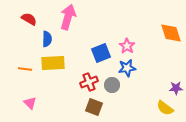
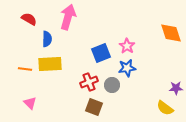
yellow rectangle: moved 3 px left, 1 px down
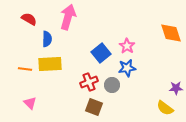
blue square: rotated 18 degrees counterclockwise
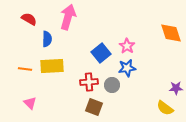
yellow rectangle: moved 2 px right, 2 px down
red cross: rotated 18 degrees clockwise
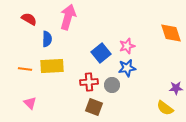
pink star: rotated 21 degrees clockwise
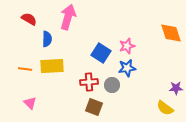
blue square: rotated 18 degrees counterclockwise
